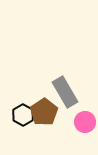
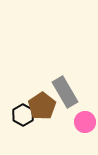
brown pentagon: moved 2 px left, 6 px up
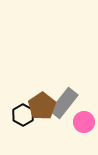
gray rectangle: moved 1 px left, 11 px down; rotated 68 degrees clockwise
pink circle: moved 1 px left
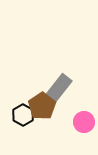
gray rectangle: moved 6 px left, 14 px up
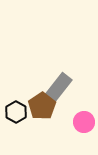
gray rectangle: moved 1 px up
black hexagon: moved 7 px left, 3 px up
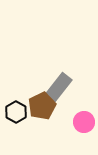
brown pentagon: rotated 8 degrees clockwise
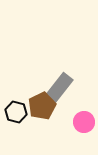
gray rectangle: moved 1 px right
black hexagon: rotated 15 degrees counterclockwise
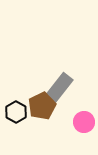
black hexagon: rotated 15 degrees clockwise
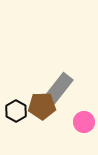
brown pentagon: rotated 24 degrees clockwise
black hexagon: moved 1 px up
